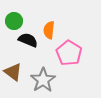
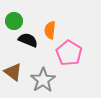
orange semicircle: moved 1 px right
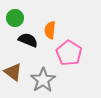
green circle: moved 1 px right, 3 px up
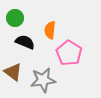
black semicircle: moved 3 px left, 2 px down
gray star: rotated 25 degrees clockwise
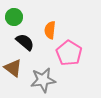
green circle: moved 1 px left, 1 px up
black semicircle: rotated 18 degrees clockwise
brown triangle: moved 4 px up
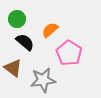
green circle: moved 3 px right, 2 px down
orange semicircle: rotated 42 degrees clockwise
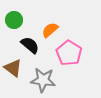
green circle: moved 3 px left, 1 px down
black semicircle: moved 5 px right, 3 px down
gray star: rotated 15 degrees clockwise
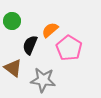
green circle: moved 2 px left, 1 px down
black semicircle: rotated 108 degrees counterclockwise
pink pentagon: moved 5 px up
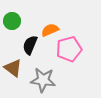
orange semicircle: rotated 18 degrees clockwise
pink pentagon: moved 1 px down; rotated 25 degrees clockwise
